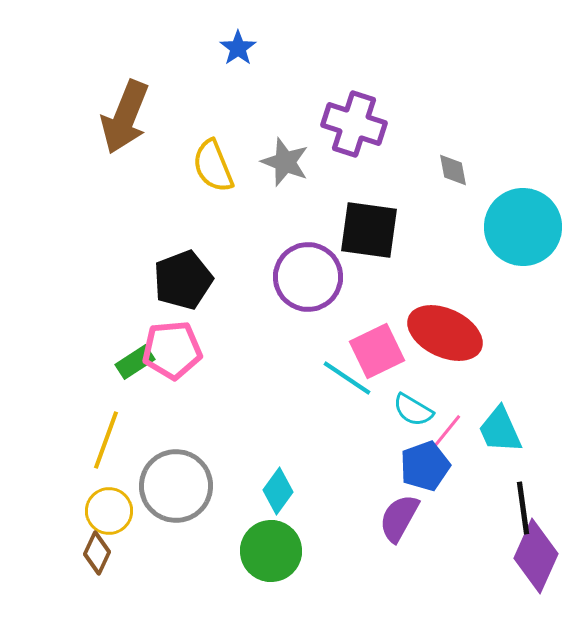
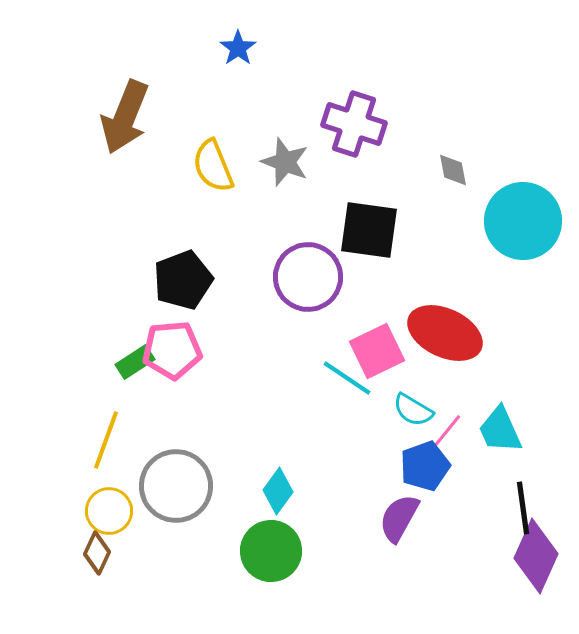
cyan circle: moved 6 px up
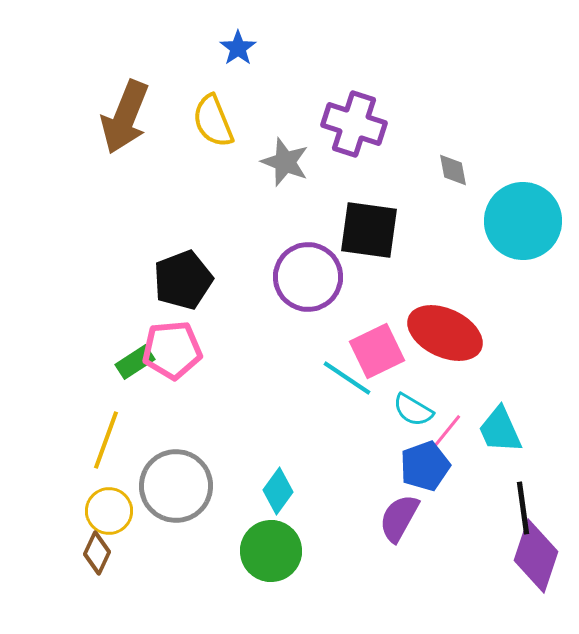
yellow semicircle: moved 45 px up
purple diamond: rotated 6 degrees counterclockwise
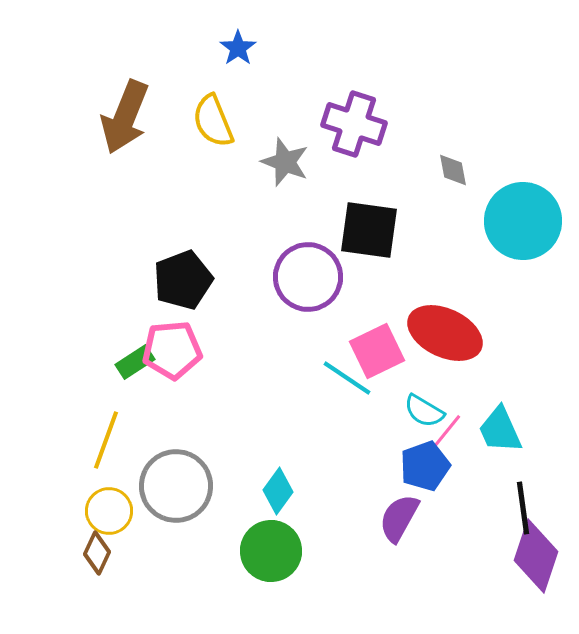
cyan semicircle: moved 11 px right, 1 px down
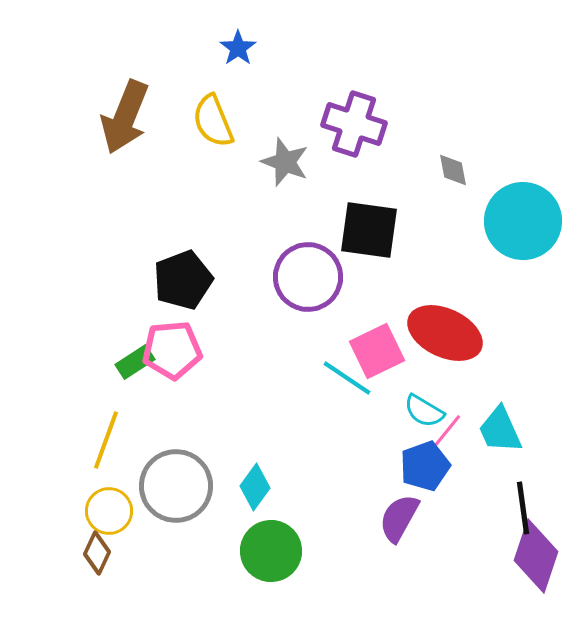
cyan diamond: moved 23 px left, 4 px up
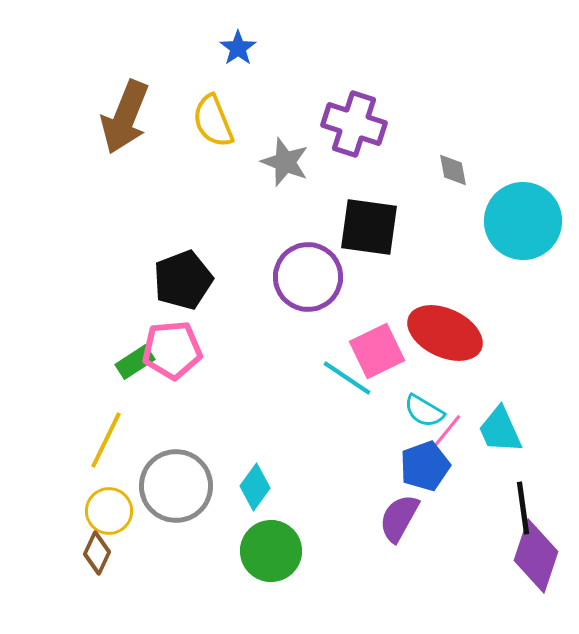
black square: moved 3 px up
yellow line: rotated 6 degrees clockwise
